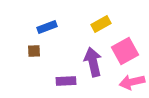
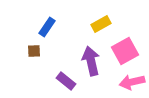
blue rectangle: rotated 36 degrees counterclockwise
purple arrow: moved 2 px left, 1 px up
purple rectangle: rotated 42 degrees clockwise
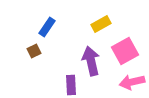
brown square: rotated 24 degrees counterclockwise
purple rectangle: moved 5 px right, 4 px down; rotated 48 degrees clockwise
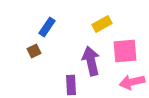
yellow rectangle: moved 1 px right
pink square: rotated 24 degrees clockwise
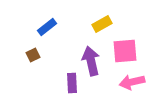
blue rectangle: rotated 18 degrees clockwise
brown square: moved 1 px left, 4 px down
purple rectangle: moved 1 px right, 2 px up
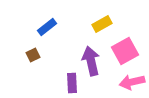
pink square: rotated 24 degrees counterclockwise
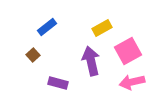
yellow rectangle: moved 4 px down
pink square: moved 3 px right
brown square: rotated 16 degrees counterclockwise
purple rectangle: moved 14 px left; rotated 72 degrees counterclockwise
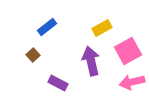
purple rectangle: rotated 12 degrees clockwise
